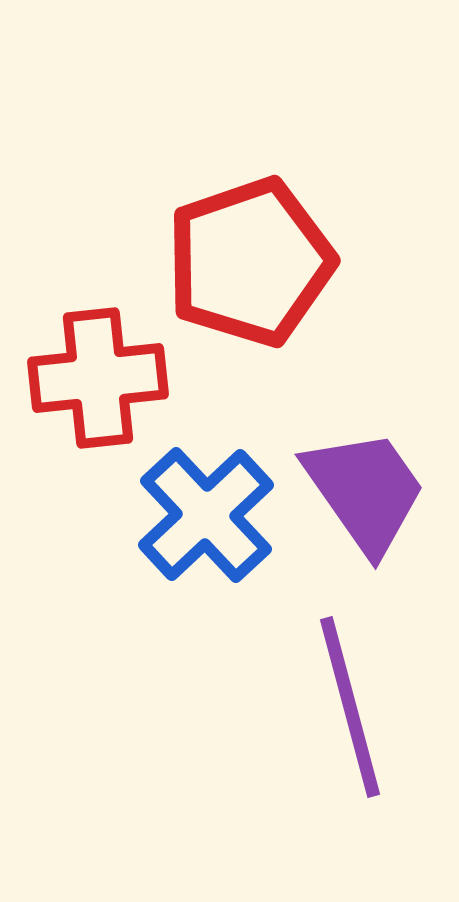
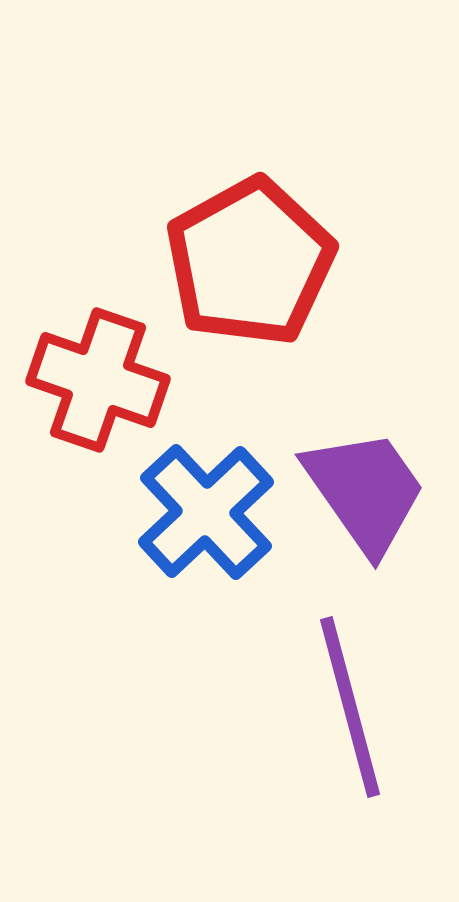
red pentagon: rotated 10 degrees counterclockwise
red cross: moved 2 px down; rotated 25 degrees clockwise
blue cross: moved 3 px up
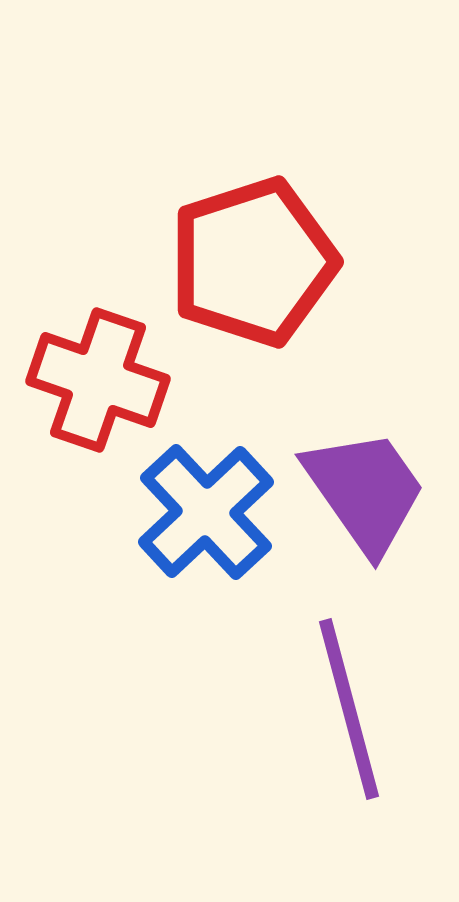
red pentagon: moved 3 px right; rotated 11 degrees clockwise
purple line: moved 1 px left, 2 px down
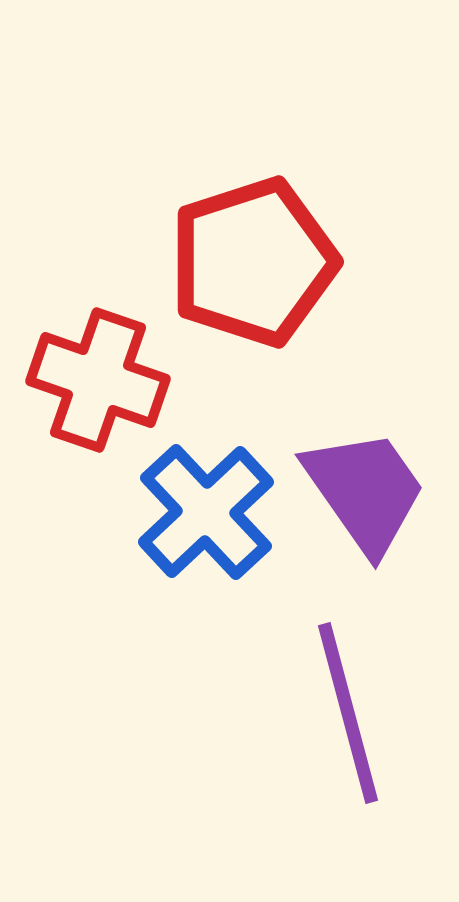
purple line: moved 1 px left, 4 px down
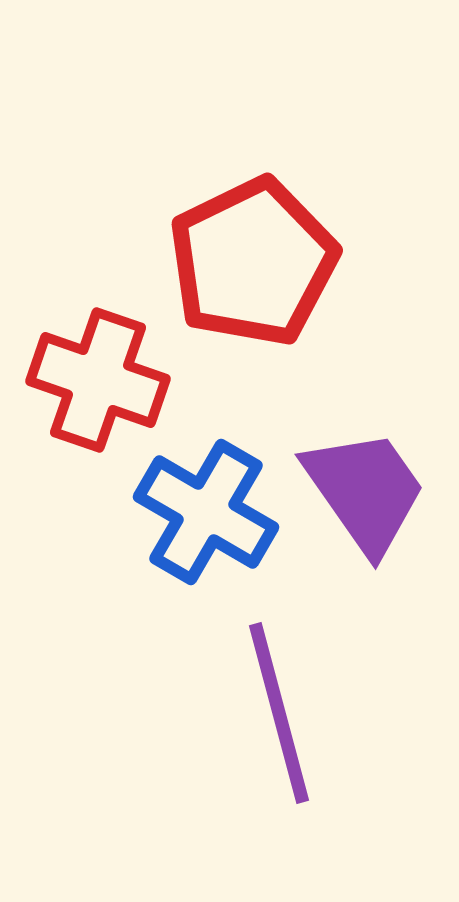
red pentagon: rotated 8 degrees counterclockwise
blue cross: rotated 17 degrees counterclockwise
purple line: moved 69 px left
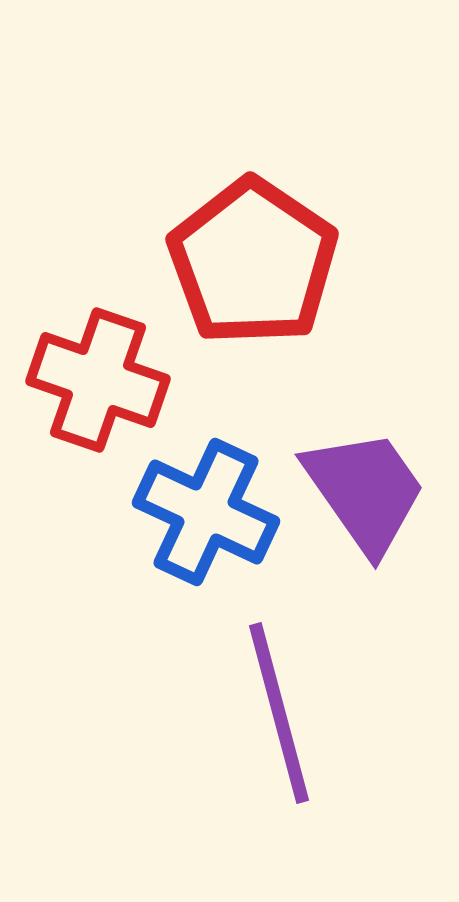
red pentagon: rotated 12 degrees counterclockwise
blue cross: rotated 5 degrees counterclockwise
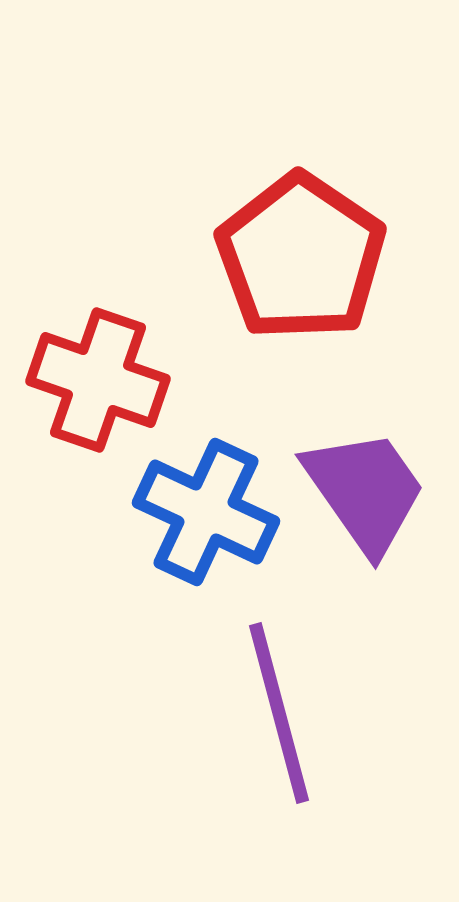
red pentagon: moved 48 px right, 5 px up
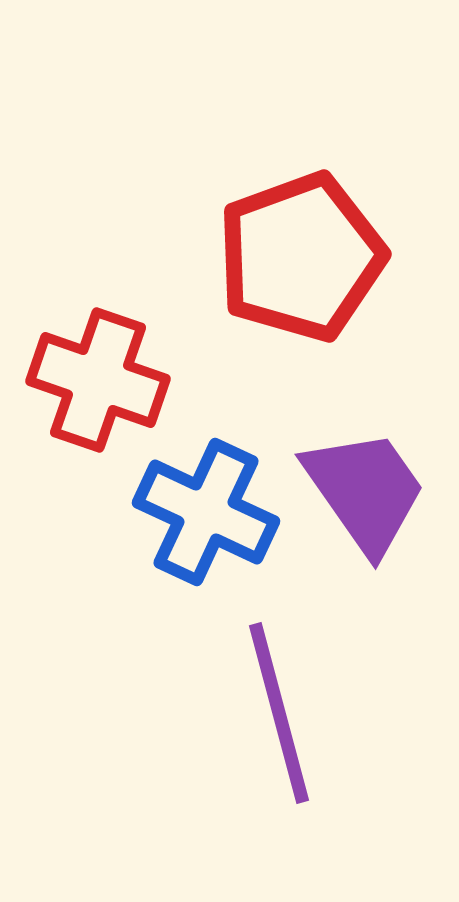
red pentagon: rotated 18 degrees clockwise
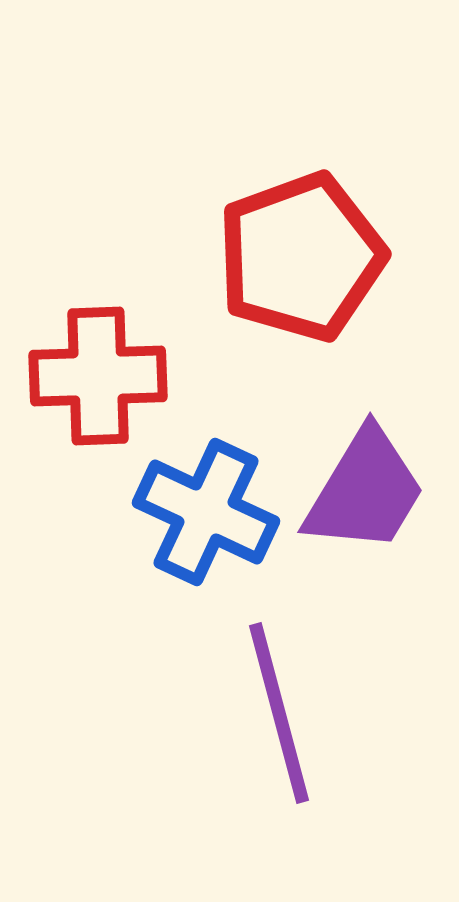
red cross: moved 4 px up; rotated 21 degrees counterclockwise
purple trapezoid: rotated 66 degrees clockwise
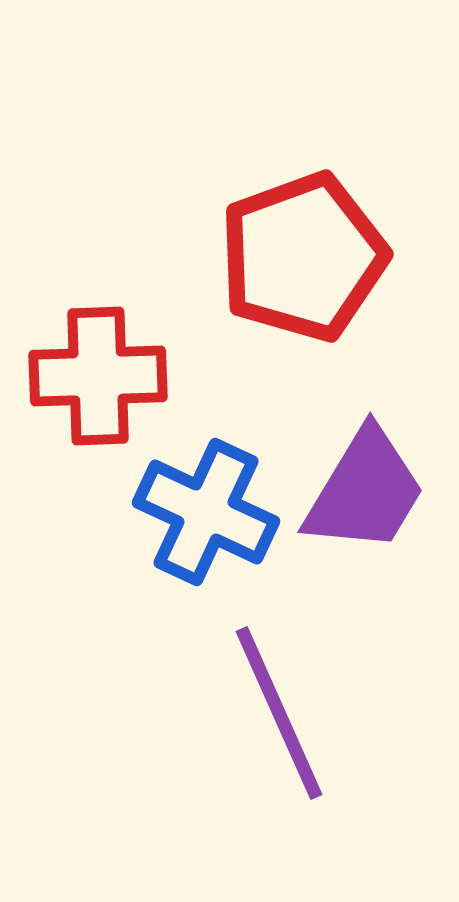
red pentagon: moved 2 px right
purple line: rotated 9 degrees counterclockwise
